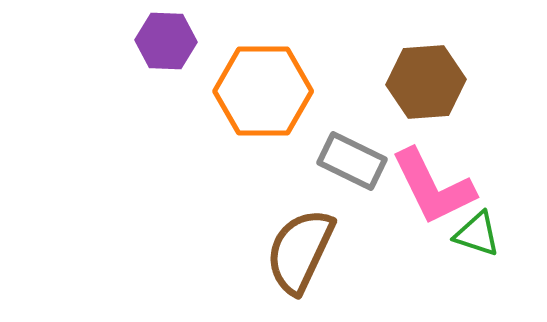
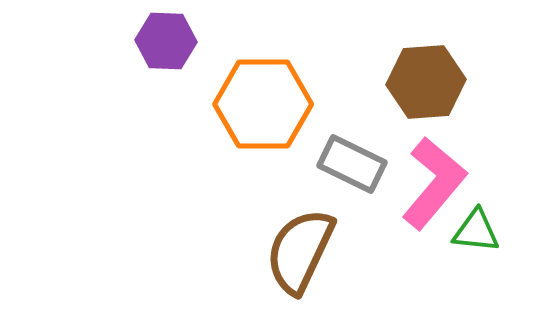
orange hexagon: moved 13 px down
gray rectangle: moved 3 px down
pink L-shape: moved 1 px right, 4 px up; rotated 114 degrees counterclockwise
green triangle: moved 1 px left, 3 px up; rotated 12 degrees counterclockwise
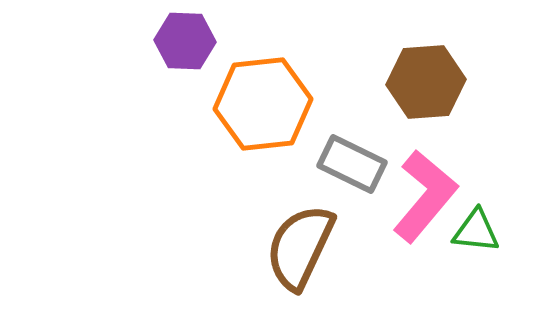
purple hexagon: moved 19 px right
orange hexagon: rotated 6 degrees counterclockwise
pink L-shape: moved 9 px left, 13 px down
brown semicircle: moved 4 px up
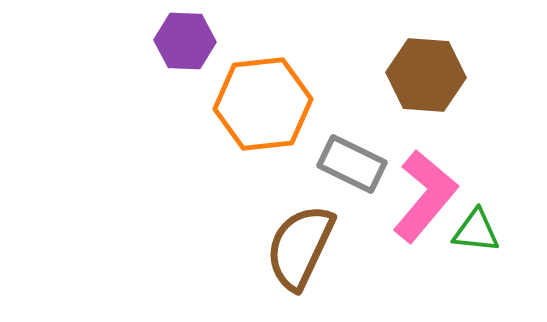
brown hexagon: moved 7 px up; rotated 8 degrees clockwise
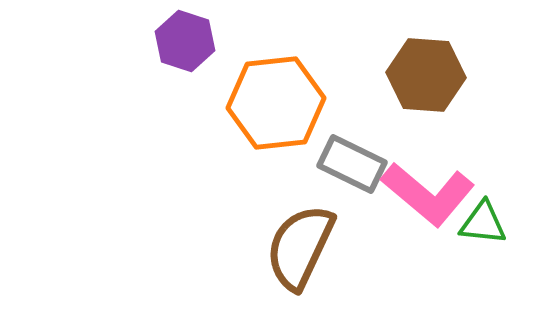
purple hexagon: rotated 16 degrees clockwise
orange hexagon: moved 13 px right, 1 px up
pink L-shape: moved 3 px right, 2 px up; rotated 90 degrees clockwise
green triangle: moved 7 px right, 8 px up
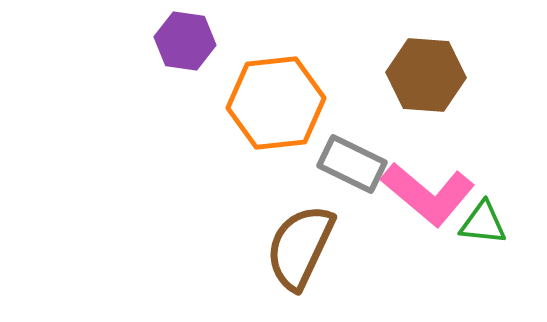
purple hexagon: rotated 10 degrees counterclockwise
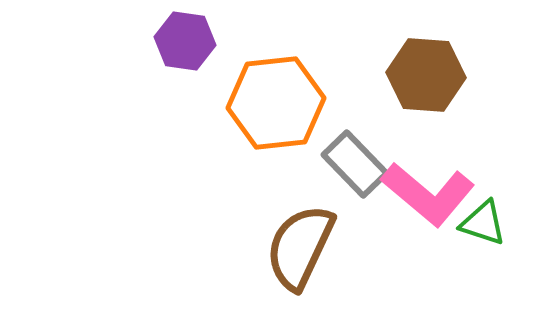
gray rectangle: moved 3 px right; rotated 20 degrees clockwise
green triangle: rotated 12 degrees clockwise
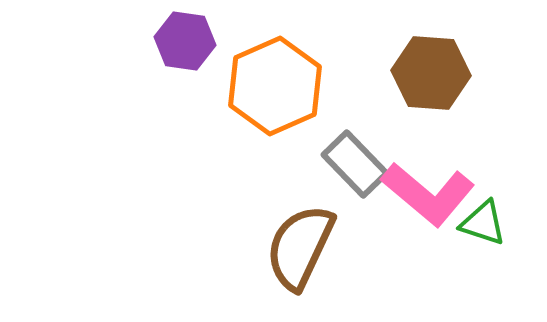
brown hexagon: moved 5 px right, 2 px up
orange hexagon: moved 1 px left, 17 px up; rotated 18 degrees counterclockwise
